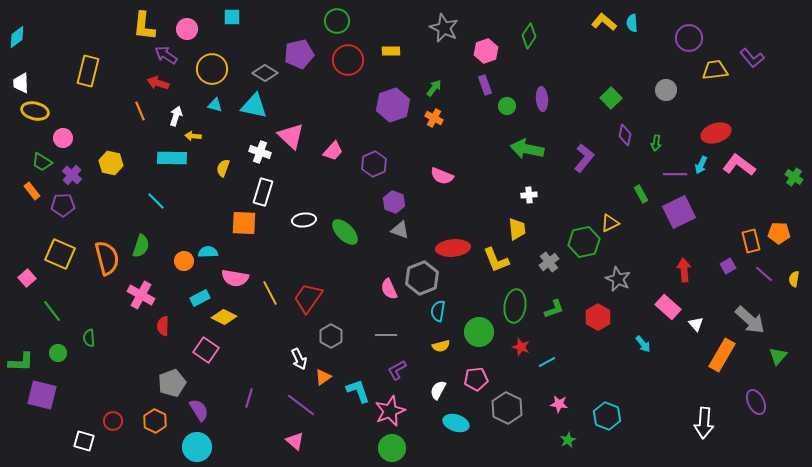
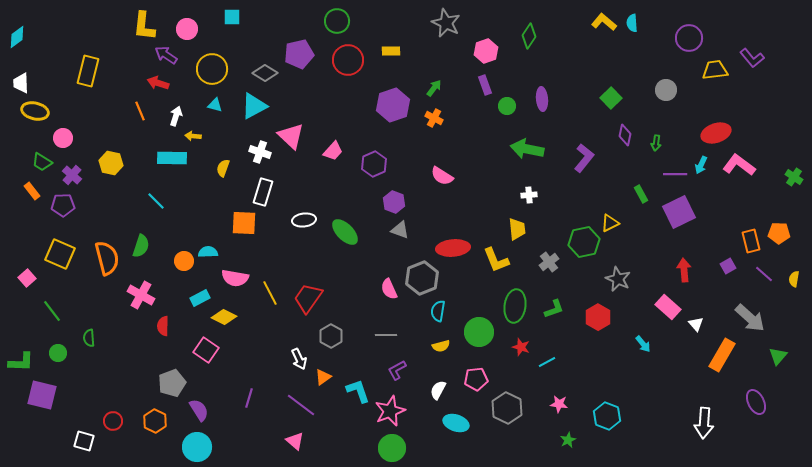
gray star at (444, 28): moved 2 px right, 5 px up
cyan triangle at (254, 106): rotated 40 degrees counterclockwise
pink semicircle at (442, 176): rotated 10 degrees clockwise
gray arrow at (750, 320): moved 2 px up
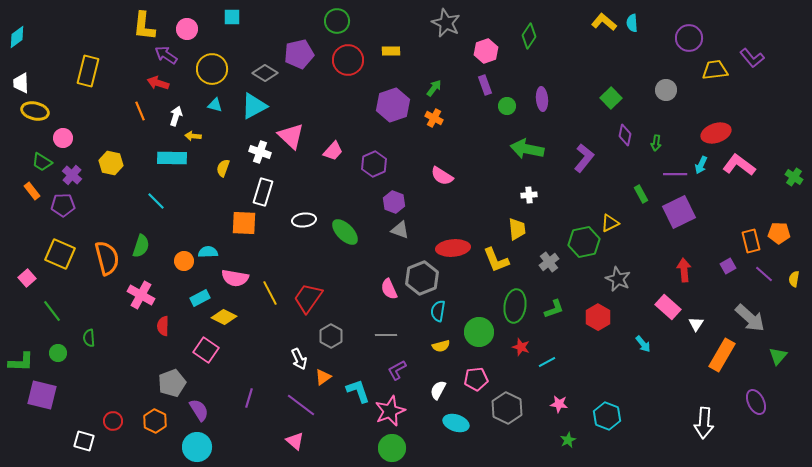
white triangle at (696, 324): rotated 14 degrees clockwise
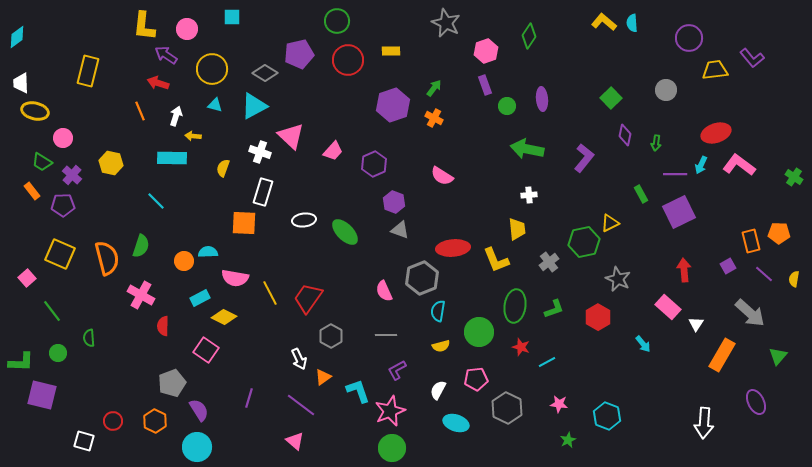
pink semicircle at (389, 289): moved 5 px left, 2 px down
gray arrow at (750, 318): moved 5 px up
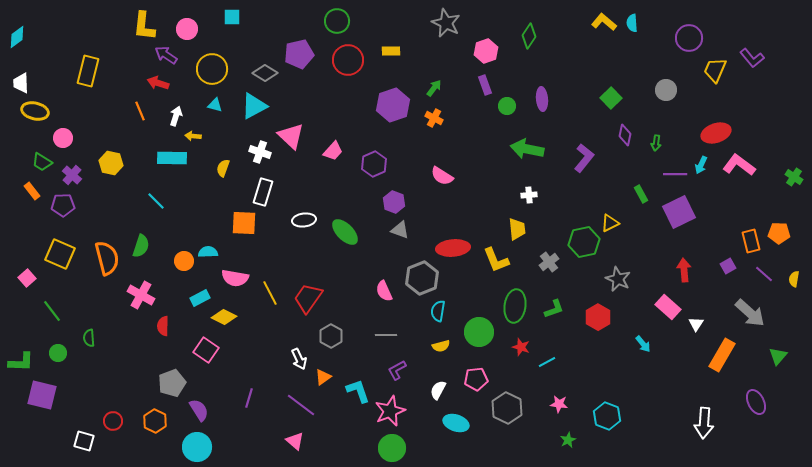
yellow trapezoid at (715, 70): rotated 60 degrees counterclockwise
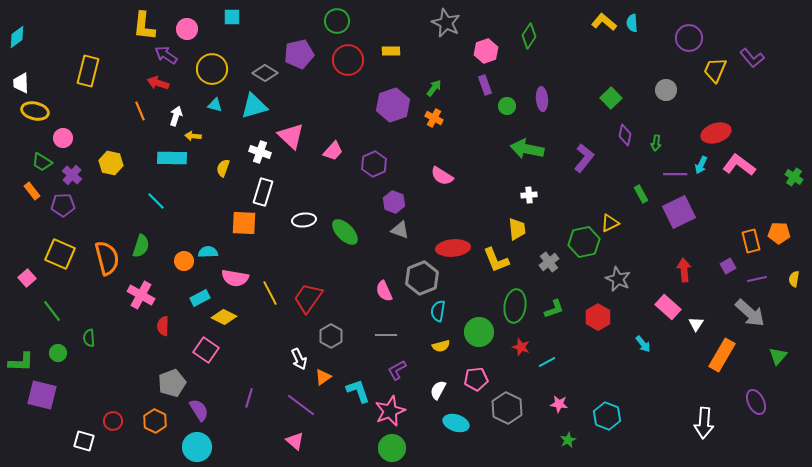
cyan triangle at (254, 106): rotated 12 degrees clockwise
purple line at (764, 274): moved 7 px left, 5 px down; rotated 54 degrees counterclockwise
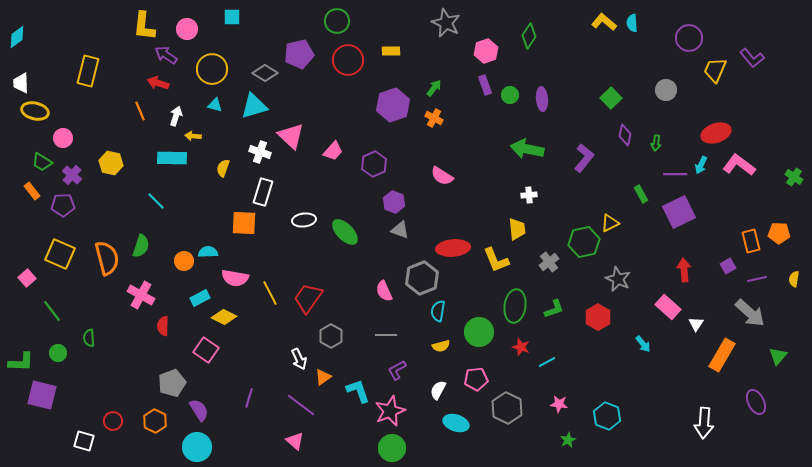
green circle at (507, 106): moved 3 px right, 11 px up
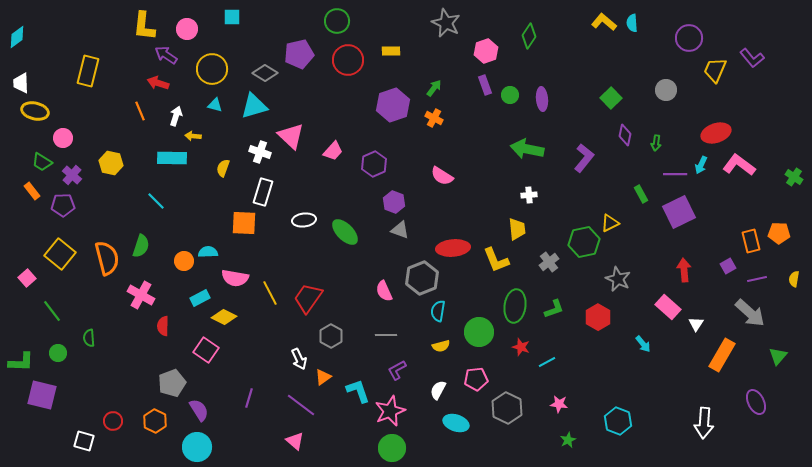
yellow square at (60, 254): rotated 16 degrees clockwise
cyan hexagon at (607, 416): moved 11 px right, 5 px down
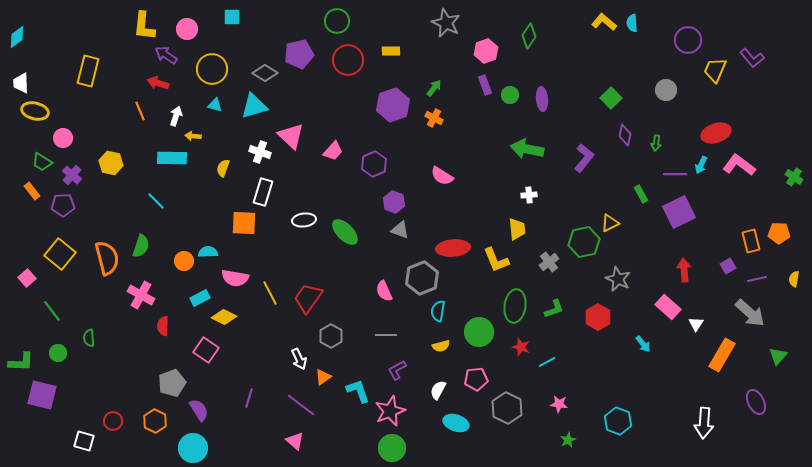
purple circle at (689, 38): moved 1 px left, 2 px down
cyan circle at (197, 447): moved 4 px left, 1 px down
